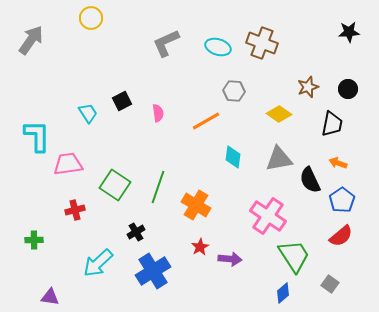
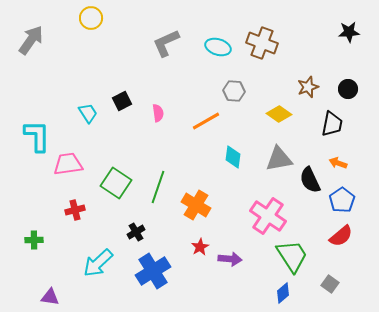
green square: moved 1 px right, 2 px up
green trapezoid: moved 2 px left
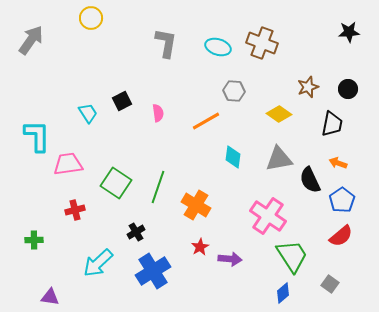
gray L-shape: rotated 124 degrees clockwise
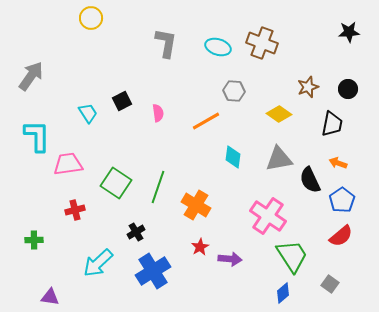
gray arrow: moved 36 px down
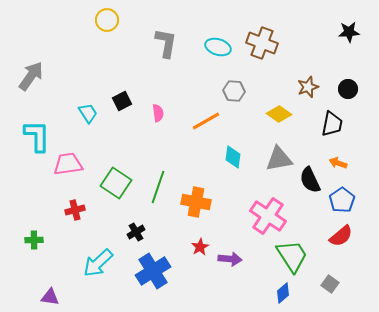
yellow circle: moved 16 px right, 2 px down
orange cross: moved 3 px up; rotated 20 degrees counterclockwise
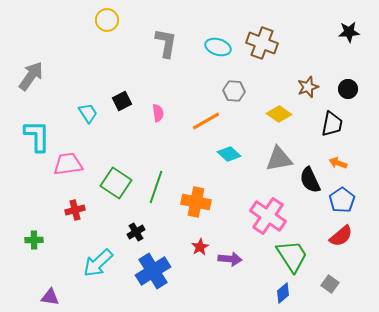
cyan diamond: moved 4 px left, 3 px up; rotated 55 degrees counterclockwise
green line: moved 2 px left
